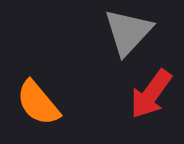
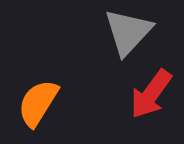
orange semicircle: rotated 72 degrees clockwise
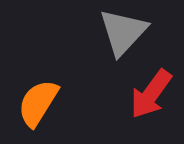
gray triangle: moved 5 px left
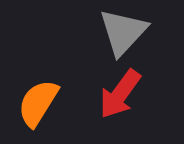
red arrow: moved 31 px left
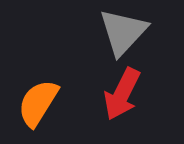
red arrow: moved 2 px right; rotated 10 degrees counterclockwise
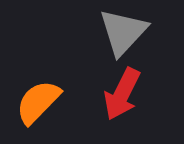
orange semicircle: moved 1 px up; rotated 12 degrees clockwise
